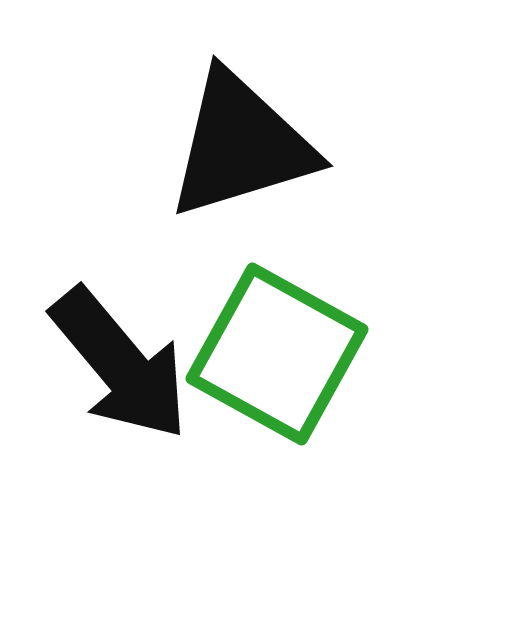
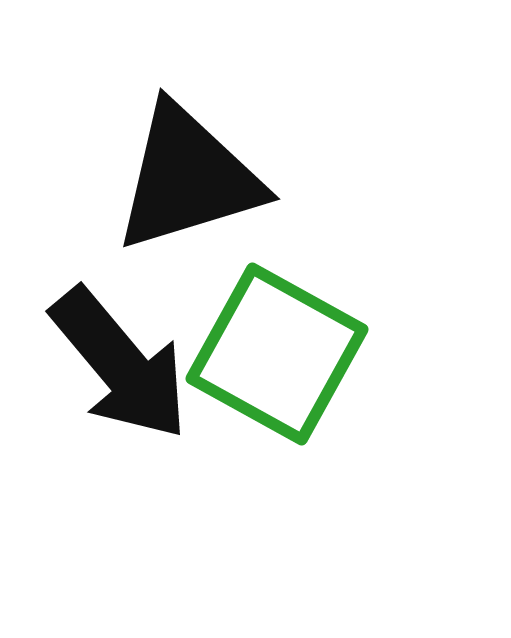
black triangle: moved 53 px left, 33 px down
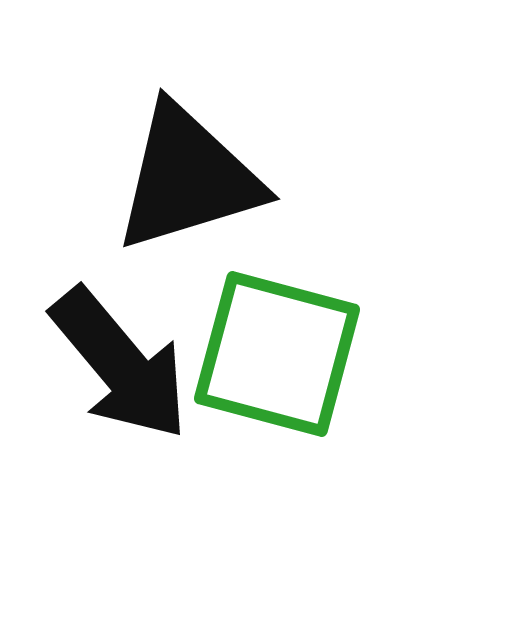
green square: rotated 14 degrees counterclockwise
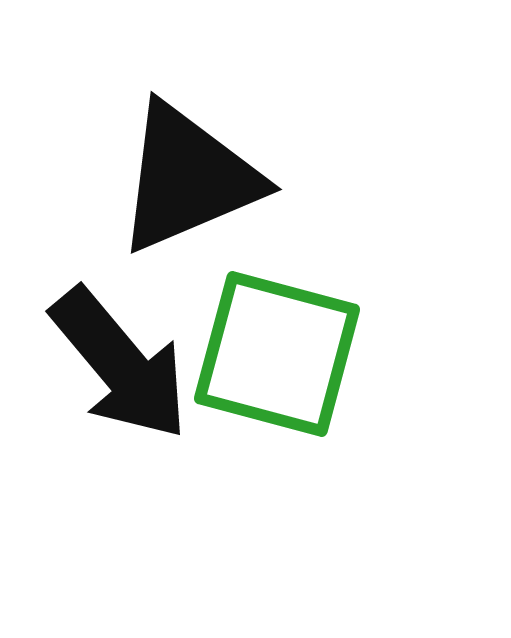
black triangle: rotated 6 degrees counterclockwise
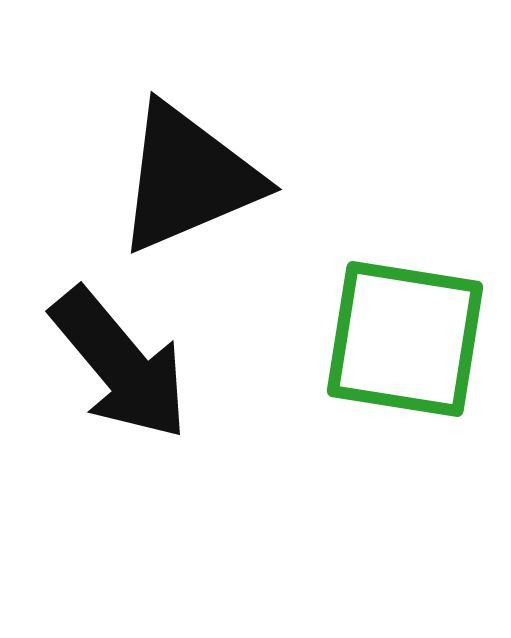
green square: moved 128 px right, 15 px up; rotated 6 degrees counterclockwise
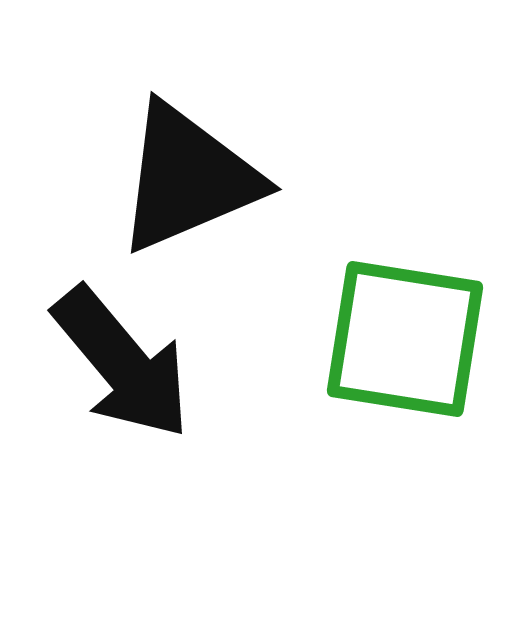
black arrow: moved 2 px right, 1 px up
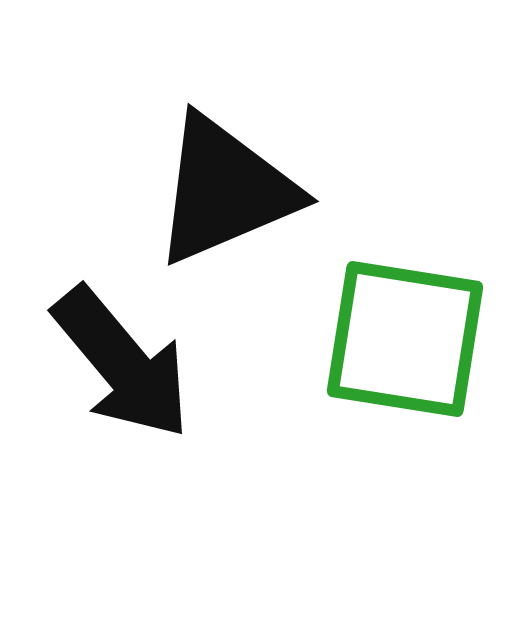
black triangle: moved 37 px right, 12 px down
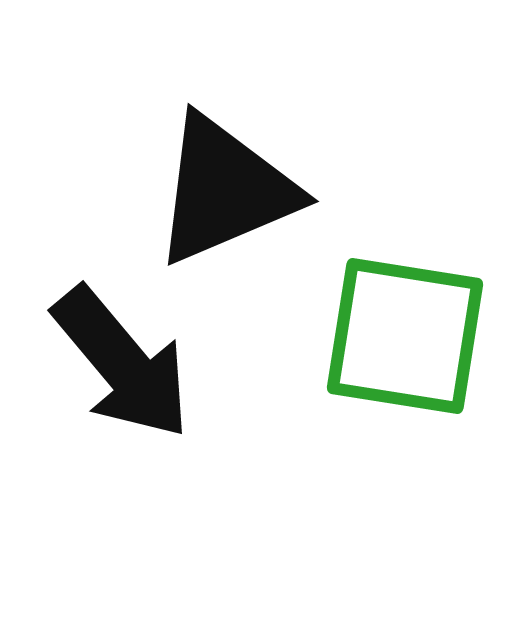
green square: moved 3 px up
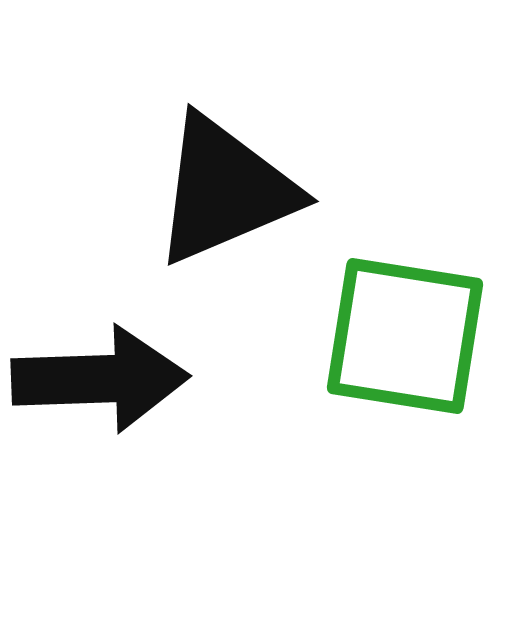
black arrow: moved 22 px left, 16 px down; rotated 52 degrees counterclockwise
